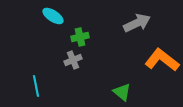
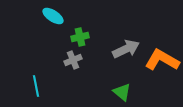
gray arrow: moved 11 px left, 26 px down
orange L-shape: rotated 8 degrees counterclockwise
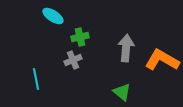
gray arrow: moved 1 px up; rotated 60 degrees counterclockwise
cyan line: moved 7 px up
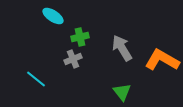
gray arrow: moved 4 px left; rotated 36 degrees counterclockwise
gray cross: moved 1 px up
cyan line: rotated 40 degrees counterclockwise
green triangle: rotated 12 degrees clockwise
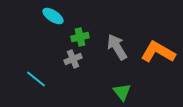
gray arrow: moved 5 px left, 1 px up
orange L-shape: moved 4 px left, 8 px up
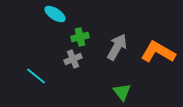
cyan ellipse: moved 2 px right, 2 px up
gray arrow: rotated 60 degrees clockwise
cyan line: moved 3 px up
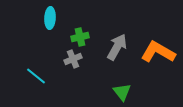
cyan ellipse: moved 5 px left, 4 px down; rotated 60 degrees clockwise
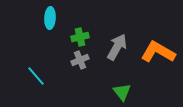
gray cross: moved 7 px right, 1 px down
cyan line: rotated 10 degrees clockwise
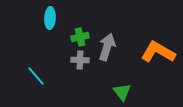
gray arrow: moved 10 px left; rotated 12 degrees counterclockwise
gray cross: rotated 24 degrees clockwise
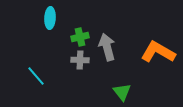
gray arrow: rotated 32 degrees counterclockwise
